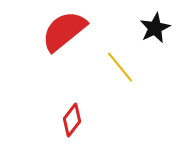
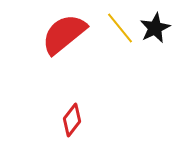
red semicircle: moved 3 px down
yellow line: moved 39 px up
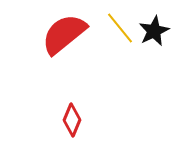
black star: moved 1 px left, 3 px down
red diamond: rotated 16 degrees counterclockwise
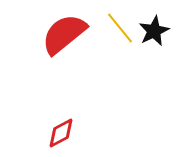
red diamond: moved 11 px left, 13 px down; rotated 40 degrees clockwise
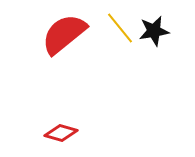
black star: rotated 16 degrees clockwise
red diamond: rotated 44 degrees clockwise
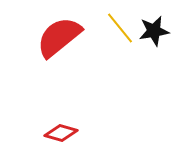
red semicircle: moved 5 px left, 3 px down
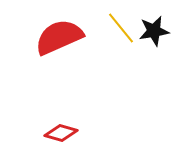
yellow line: moved 1 px right
red semicircle: rotated 15 degrees clockwise
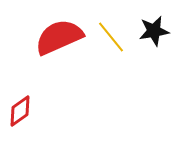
yellow line: moved 10 px left, 9 px down
red diamond: moved 41 px left, 22 px up; rotated 52 degrees counterclockwise
